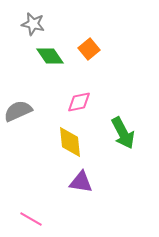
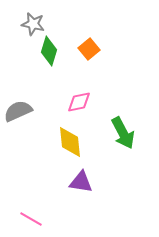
green diamond: moved 1 px left, 5 px up; rotated 52 degrees clockwise
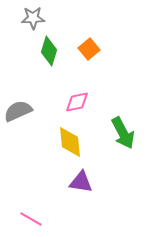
gray star: moved 6 px up; rotated 15 degrees counterclockwise
pink diamond: moved 2 px left
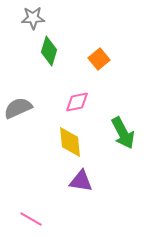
orange square: moved 10 px right, 10 px down
gray semicircle: moved 3 px up
purple triangle: moved 1 px up
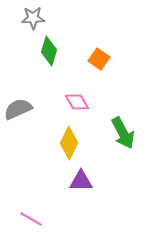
orange square: rotated 15 degrees counterclockwise
pink diamond: rotated 70 degrees clockwise
gray semicircle: moved 1 px down
yellow diamond: moved 1 px left, 1 px down; rotated 32 degrees clockwise
purple triangle: rotated 10 degrees counterclockwise
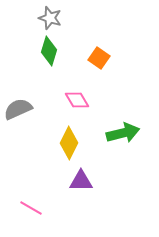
gray star: moved 17 px right; rotated 20 degrees clockwise
orange square: moved 1 px up
pink diamond: moved 2 px up
green arrow: rotated 76 degrees counterclockwise
pink line: moved 11 px up
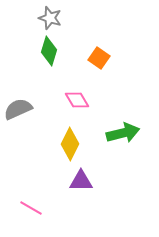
yellow diamond: moved 1 px right, 1 px down
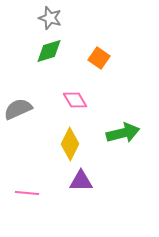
green diamond: rotated 56 degrees clockwise
pink diamond: moved 2 px left
pink line: moved 4 px left, 15 px up; rotated 25 degrees counterclockwise
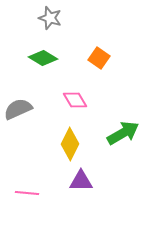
green diamond: moved 6 px left, 7 px down; rotated 48 degrees clockwise
green arrow: rotated 16 degrees counterclockwise
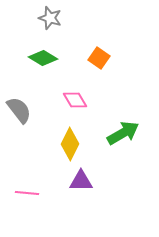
gray semicircle: moved 1 px right, 1 px down; rotated 76 degrees clockwise
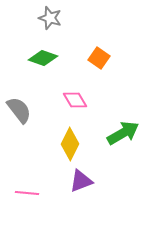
green diamond: rotated 12 degrees counterclockwise
purple triangle: rotated 20 degrees counterclockwise
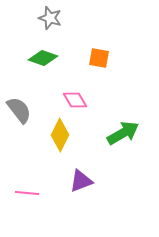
orange square: rotated 25 degrees counterclockwise
yellow diamond: moved 10 px left, 9 px up
